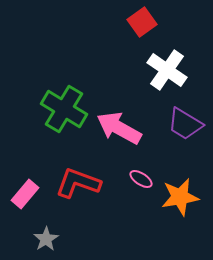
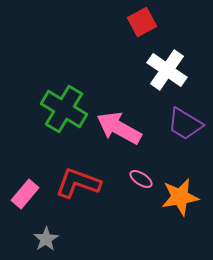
red square: rotated 8 degrees clockwise
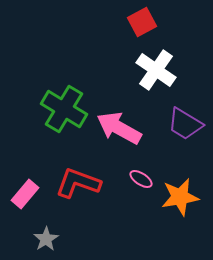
white cross: moved 11 px left
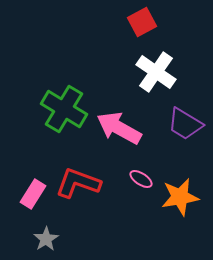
white cross: moved 2 px down
pink rectangle: moved 8 px right; rotated 8 degrees counterclockwise
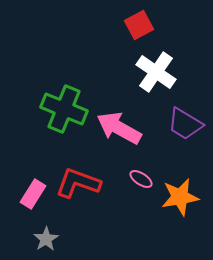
red square: moved 3 px left, 3 px down
green cross: rotated 9 degrees counterclockwise
